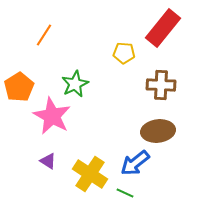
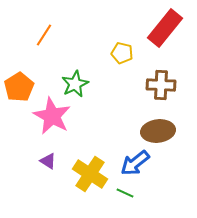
red rectangle: moved 2 px right
yellow pentagon: moved 2 px left; rotated 10 degrees clockwise
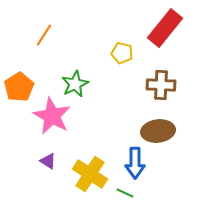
blue arrow: rotated 52 degrees counterclockwise
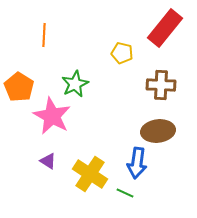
orange line: rotated 30 degrees counterclockwise
orange pentagon: rotated 8 degrees counterclockwise
blue arrow: moved 2 px right; rotated 8 degrees clockwise
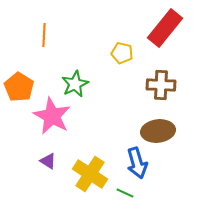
blue arrow: rotated 24 degrees counterclockwise
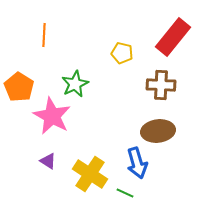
red rectangle: moved 8 px right, 9 px down
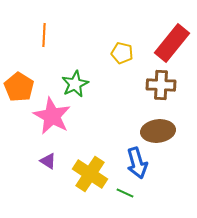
red rectangle: moved 1 px left, 6 px down
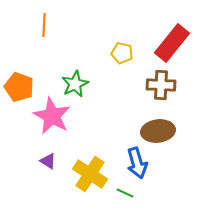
orange line: moved 10 px up
orange pentagon: rotated 12 degrees counterclockwise
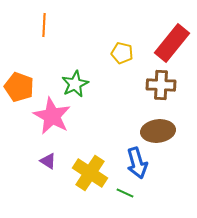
yellow cross: moved 1 px up
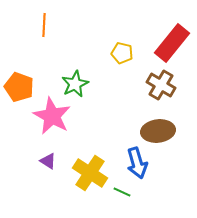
brown cross: rotated 28 degrees clockwise
green line: moved 3 px left, 1 px up
